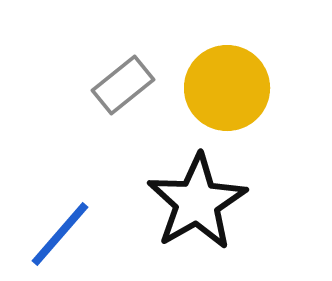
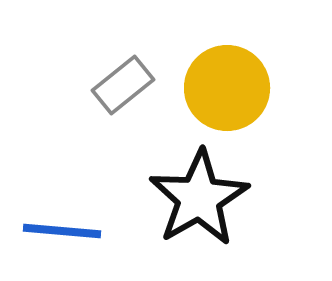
black star: moved 2 px right, 4 px up
blue line: moved 2 px right, 3 px up; rotated 54 degrees clockwise
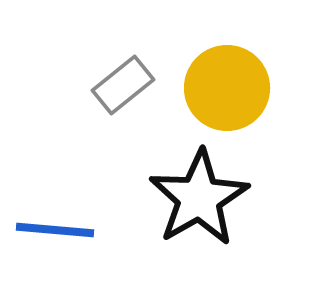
blue line: moved 7 px left, 1 px up
